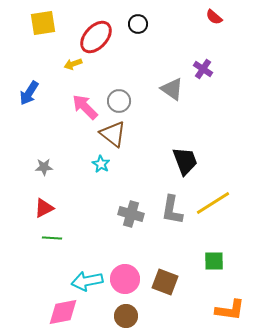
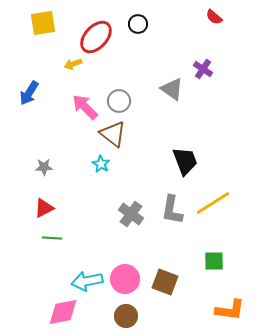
gray cross: rotated 20 degrees clockwise
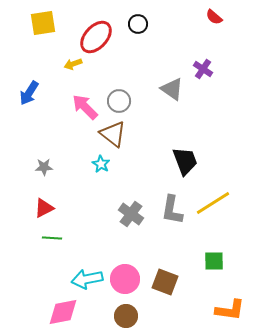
cyan arrow: moved 2 px up
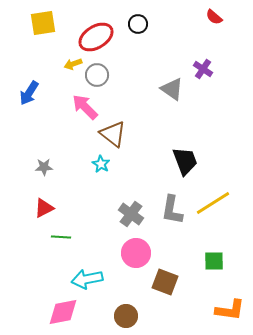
red ellipse: rotated 16 degrees clockwise
gray circle: moved 22 px left, 26 px up
green line: moved 9 px right, 1 px up
pink circle: moved 11 px right, 26 px up
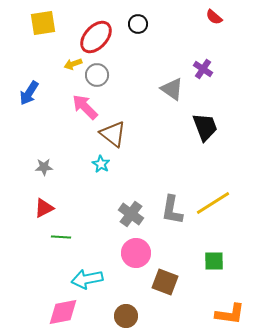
red ellipse: rotated 16 degrees counterclockwise
black trapezoid: moved 20 px right, 34 px up
orange L-shape: moved 4 px down
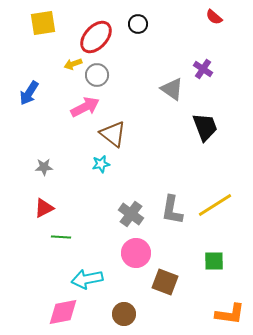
pink arrow: rotated 108 degrees clockwise
cyan star: rotated 30 degrees clockwise
yellow line: moved 2 px right, 2 px down
brown circle: moved 2 px left, 2 px up
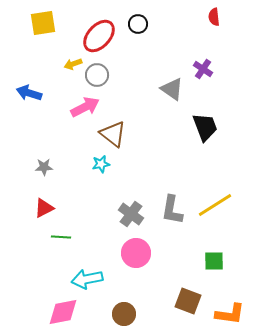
red semicircle: rotated 42 degrees clockwise
red ellipse: moved 3 px right, 1 px up
blue arrow: rotated 75 degrees clockwise
brown square: moved 23 px right, 19 px down
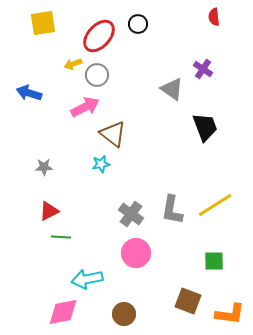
red triangle: moved 5 px right, 3 px down
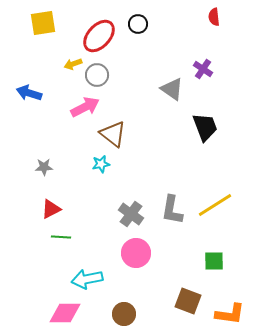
red triangle: moved 2 px right, 2 px up
pink diamond: moved 2 px right, 1 px down; rotated 12 degrees clockwise
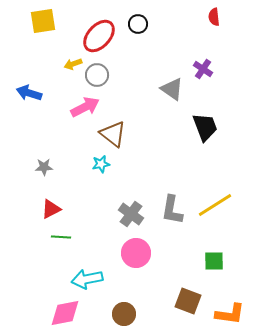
yellow square: moved 2 px up
pink diamond: rotated 12 degrees counterclockwise
